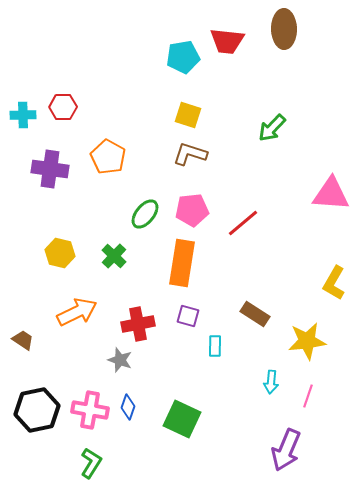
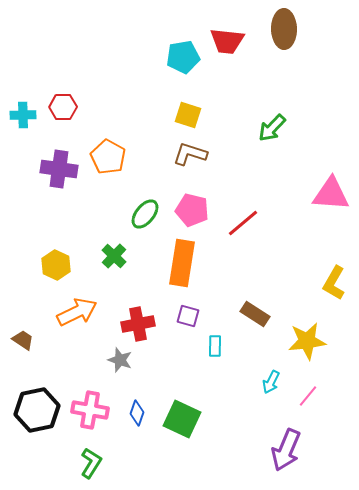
purple cross: moved 9 px right
pink pentagon: rotated 20 degrees clockwise
yellow hexagon: moved 4 px left, 12 px down; rotated 12 degrees clockwise
cyan arrow: rotated 20 degrees clockwise
pink line: rotated 20 degrees clockwise
blue diamond: moved 9 px right, 6 px down
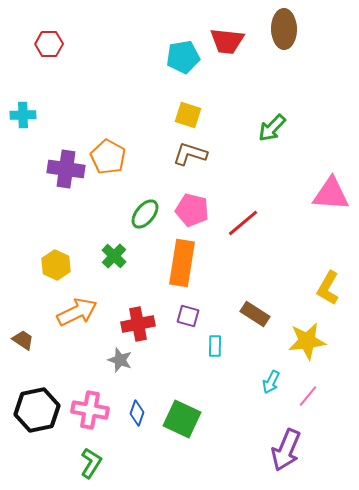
red hexagon: moved 14 px left, 63 px up
purple cross: moved 7 px right
yellow L-shape: moved 6 px left, 5 px down
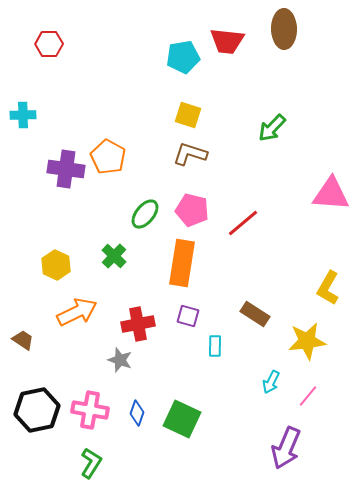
purple arrow: moved 2 px up
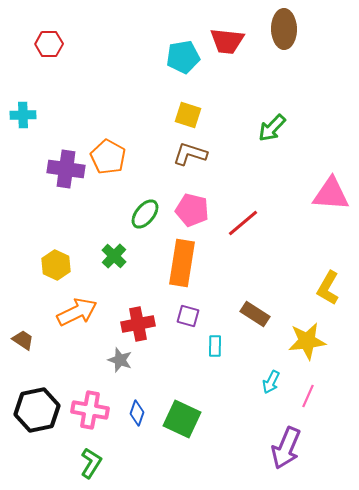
pink line: rotated 15 degrees counterclockwise
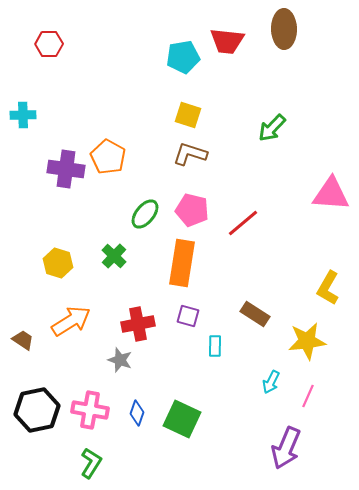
yellow hexagon: moved 2 px right, 2 px up; rotated 8 degrees counterclockwise
orange arrow: moved 6 px left, 9 px down; rotated 6 degrees counterclockwise
